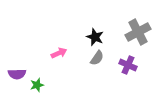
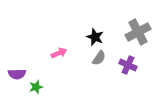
gray semicircle: moved 2 px right
green star: moved 1 px left, 2 px down
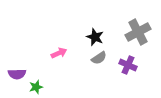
gray semicircle: rotated 21 degrees clockwise
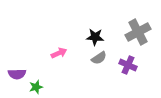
black star: rotated 18 degrees counterclockwise
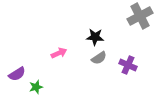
gray cross: moved 2 px right, 16 px up
purple semicircle: rotated 30 degrees counterclockwise
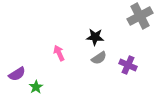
pink arrow: rotated 91 degrees counterclockwise
green star: rotated 16 degrees counterclockwise
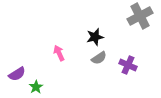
black star: rotated 18 degrees counterclockwise
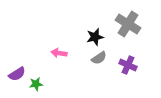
gray cross: moved 12 px left, 8 px down; rotated 30 degrees counterclockwise
pink arrow: rotated 56 degrees counterclockwise
green star: moved 3 px up; rotated 24 degrees clockwise
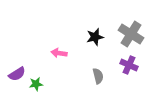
gray cross: moved 3 px right, 10 px down
gray semicircle: moved 1 px left, 18 px down; rotated 70 degrees counterclockwise
purple cross: moved 1 px right
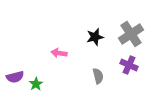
gray cross: rotated 25 degrees clockwise
purple semicircle: moved 2 px left, 3 px down; rotated 18 degrees clockwise
green star: rotated 24 degrees counterclockwise
